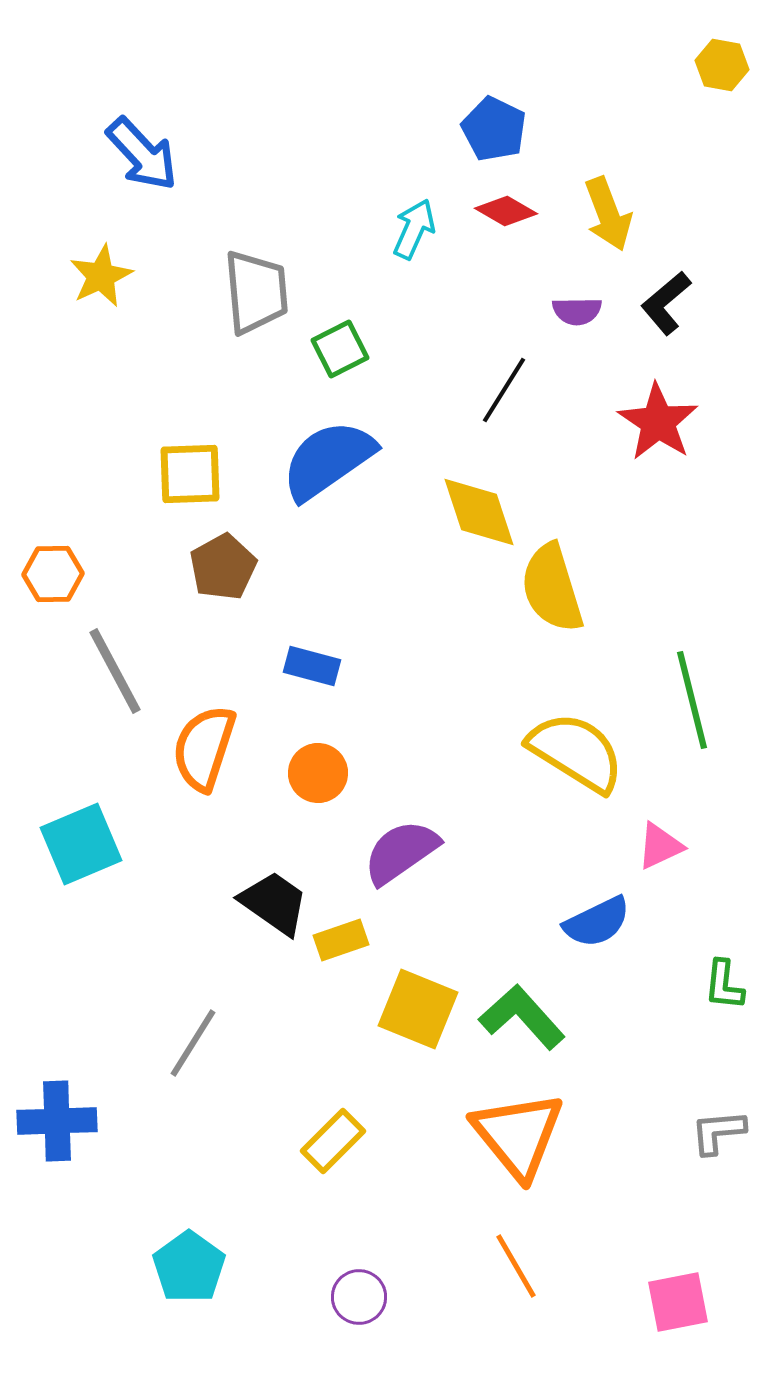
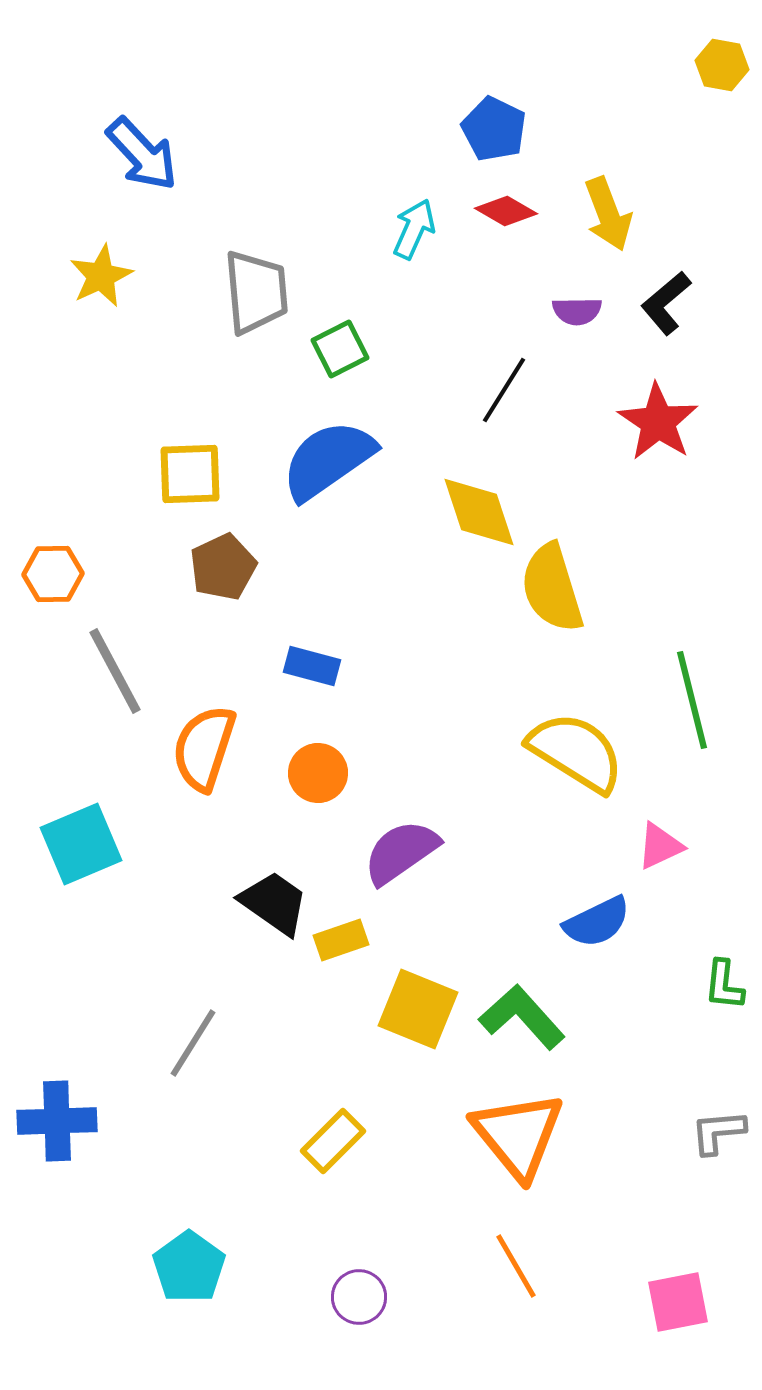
brown pentagon at (223, 567): rotated 4 degrees clockwise
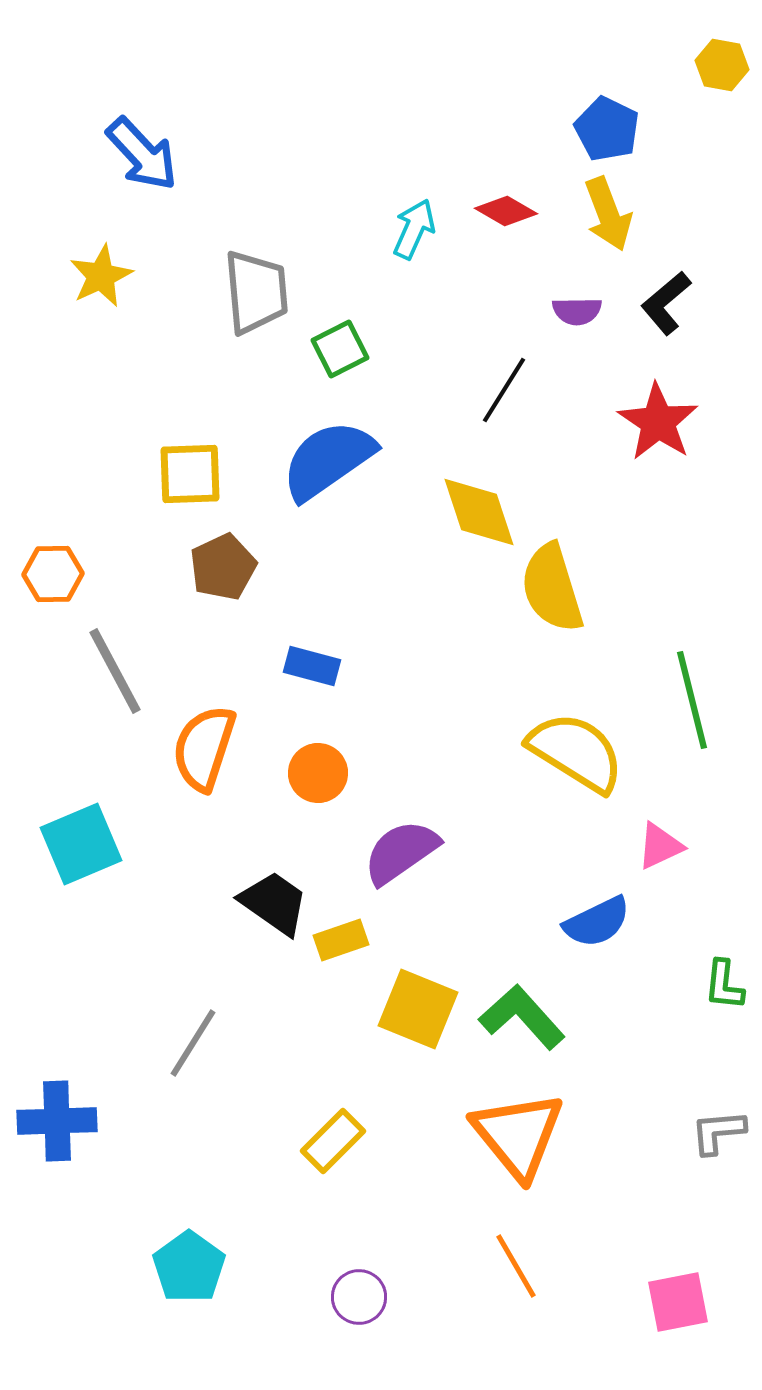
blue pentagon at (494, 129): moved 113 px right
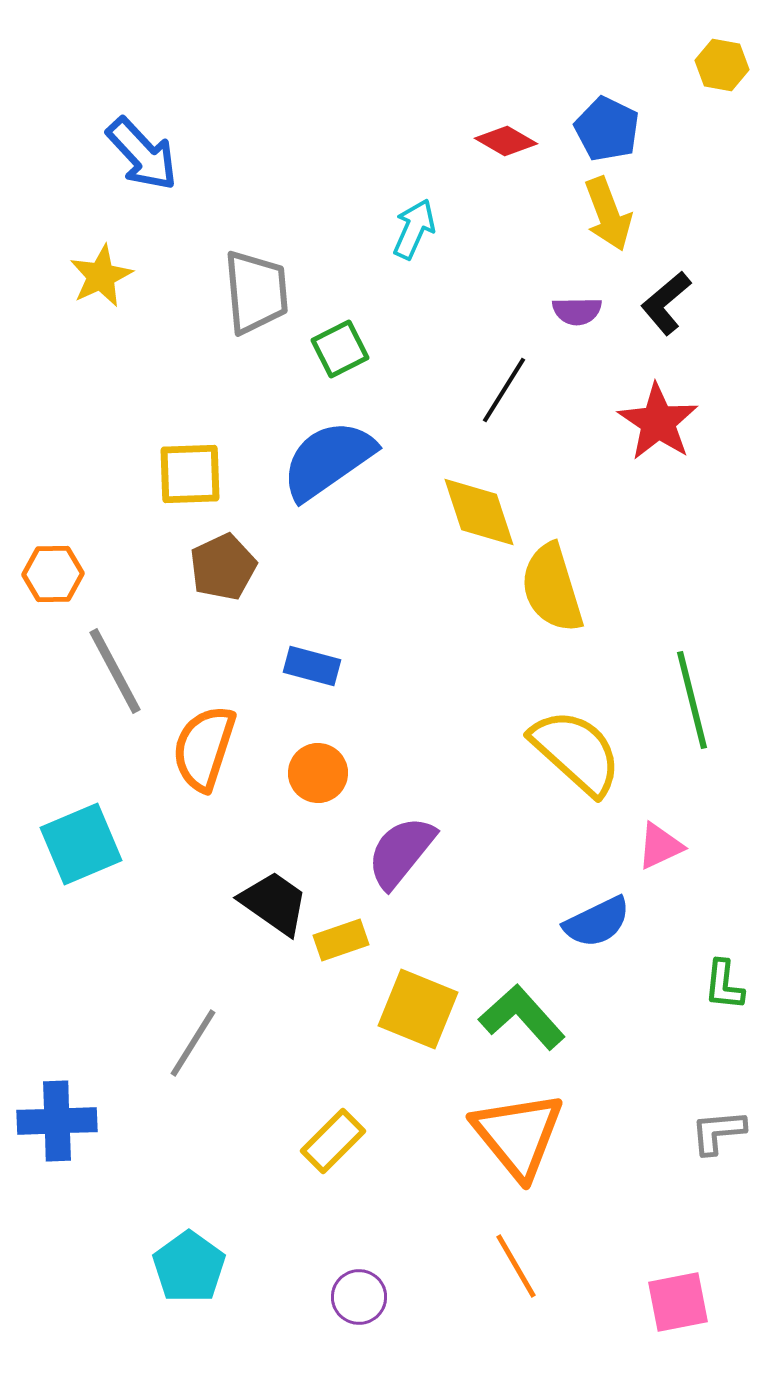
red diamond at (506, 211): moved 70 px up
yellow semicircle at (576, 752): rotated 10 degrees clockwise
purple semicircle at (401, 852): rotated 16 degrees counterclockwise
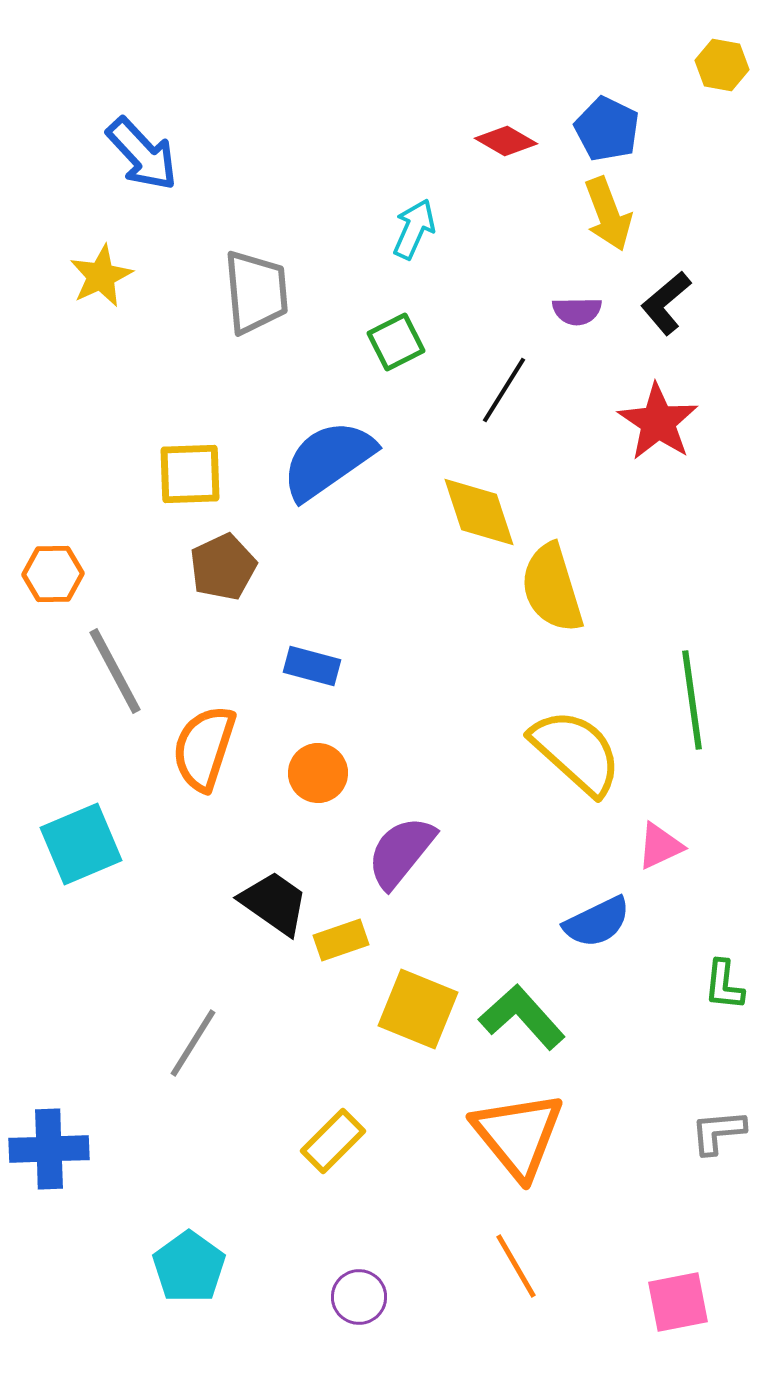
green square at (340, 349): moved 56 px right, 7 px up
green line at (692, 700): rotated 6 degrees clockwise
blue cross at (57, 1121): moved 8 px left, 28 px down
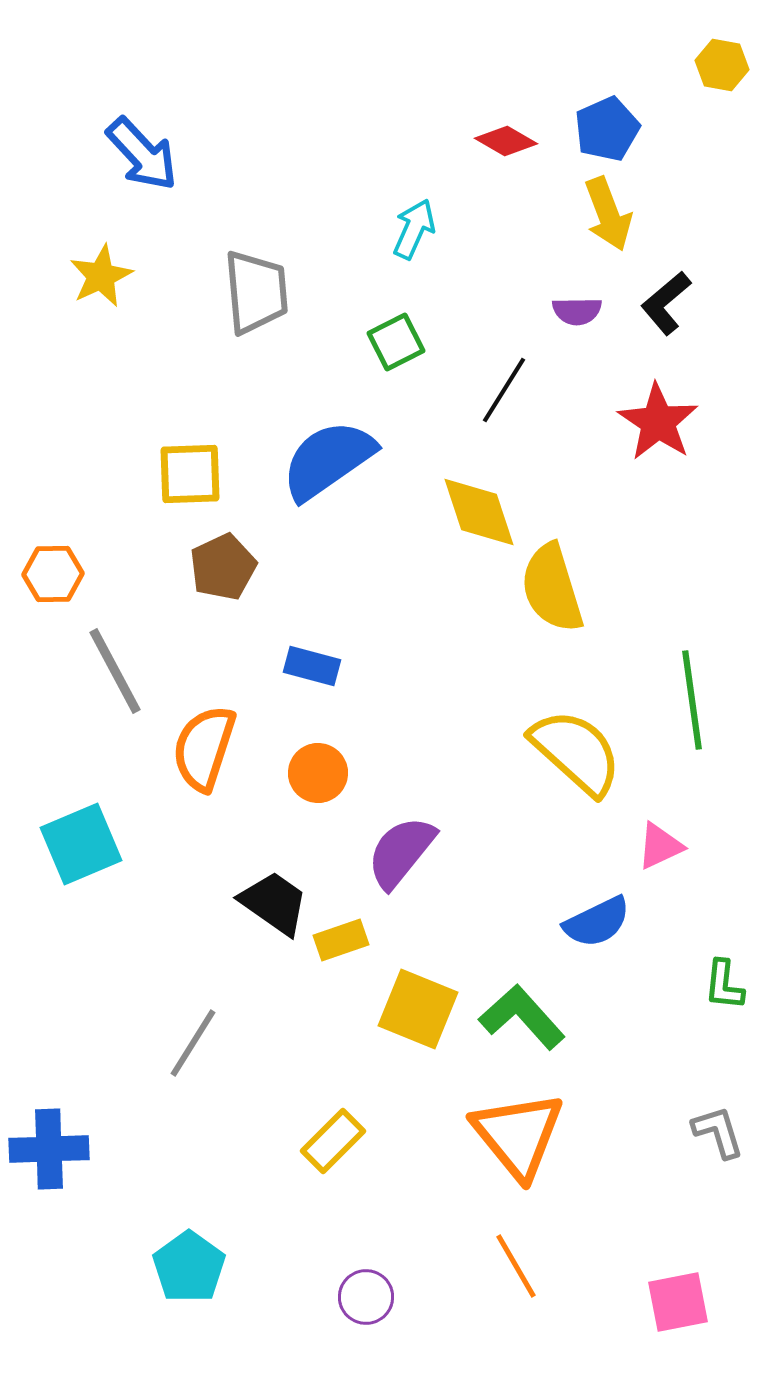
blue pentagon at (607, 129): rotated 22 degrees clockwise
gray L-shape at (718, 1132): rotated 78 degrees clockwise
purple circle at (359, 1297): moved 7 px right
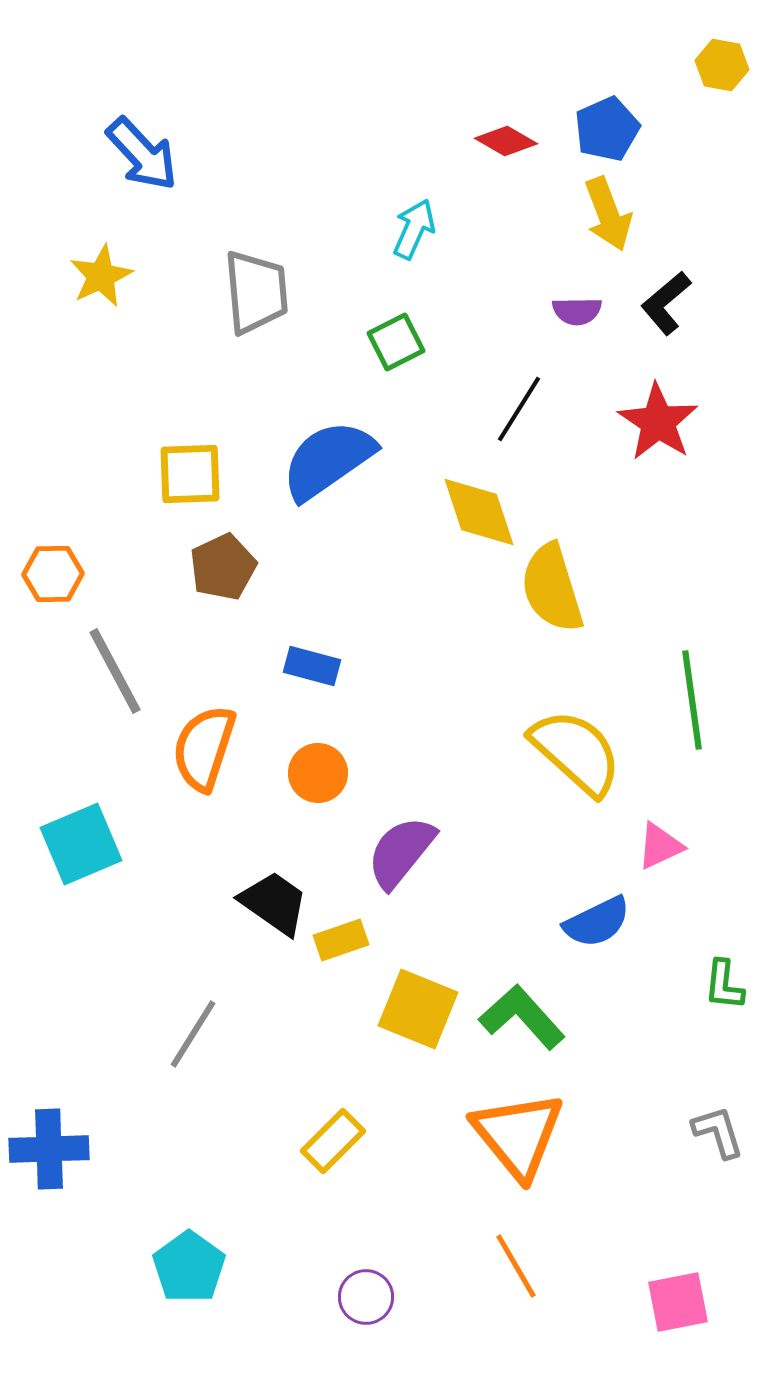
black line at (504, 390): moved 15 px right, 19 px down
gray line at (193, 1043): moved 9 px up
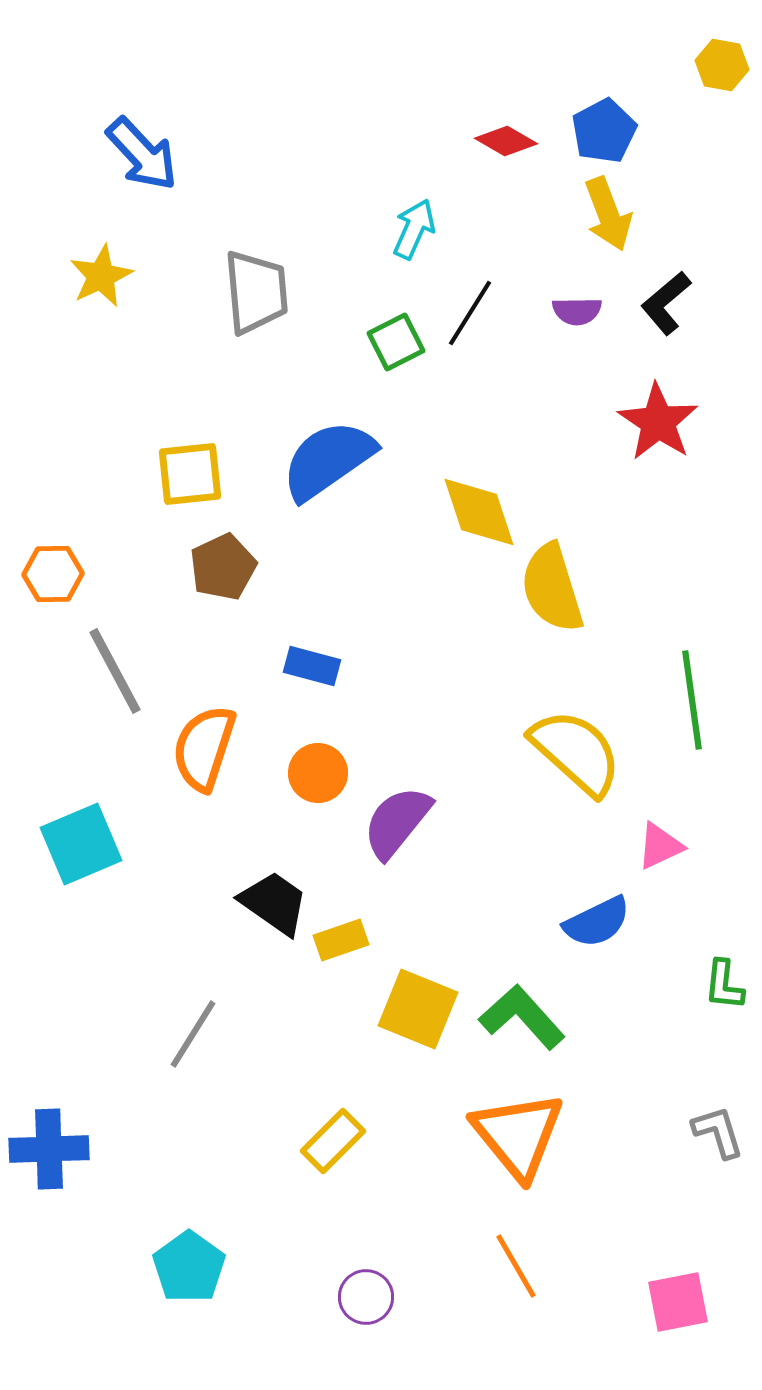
blue pentagon at (607, 129): moved 3 px left, 2 px down; rotated 4 degrees counterclockwise
black line at (519, 409): moved 49 px left, 96 px up
yellow square at (190, 474): rotated 4 degrees counterclockwise
purple semicircle at (401, 852): moved 4 px left, 30 px up
